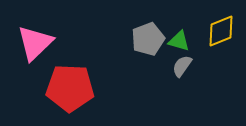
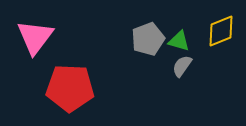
pink triangle: moved 6 px up; rotated 9 degrees counterclockwise
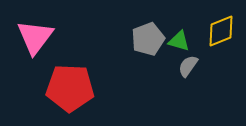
gray semicircle: moved 6 px right
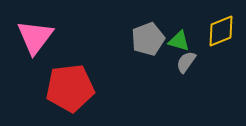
gray semicircle: moved 2 px left, 4 px up
red pentagon: rotated 9 degrees counterclockwise
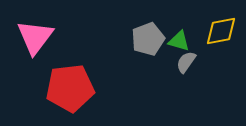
yellow diamond: rotated 12 degrees clockwise
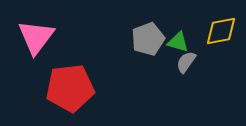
pink triangle: moved 1 px right
green triangle: moved 1 px left, 1 px down
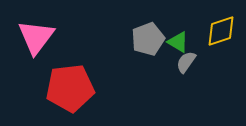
yellow diamond: rotated 8 degrees counterclockwise
green triangle: rotated 15 degrees clockwise
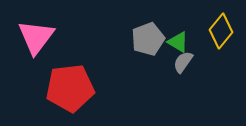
yellow diamond: rotated 32 degrees counterclockwise
gray semicircle: moved 3 px left
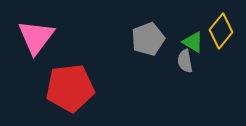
green triangle: moved 15 px right
gray semicircle: moved 2 px right, 1 px up; rotated 45 degrees counterclockwise
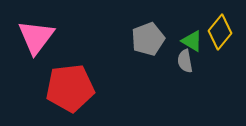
yellow diamond: moved 1 px left, 1 px down
green triangle: moved 1 px left, 1 px up
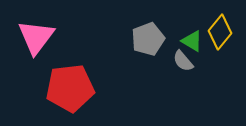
gray semicircle: moved 2 px left; rotated 30 degrees counterclockwise
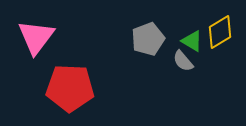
yellow diamond: rotated 20 degrees clockwise
red pentagon: rotated 9 degrees clockwise
